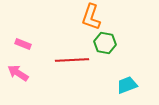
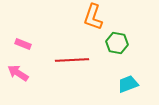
orange L-shape: moved 2 px right
green hexagon: moved 12 px right
cyan trapezoid: moved 1 px right, 1 px up
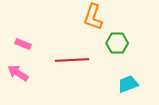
green hexagon: rotated 10 degrees counterclockwise
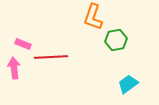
green hexagon: moved 1 px left, 3 px up; rotated 10 degrees counterclockwise
red line: moved 21 px left, 3 px up
pink arrow: moved 4 px left, 5 px up; rotated 50 degrees clockwise
cyan trapezoid: rotated 15 degrees counterclockwise
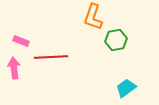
pink rectangle: moved 2 px left, 3 px up
cyan trapezoid: moved 2 px left, 4 px down
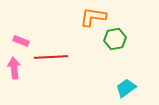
orange L-shape: rotated 80 degrees clockwise
green hexagon: moved 1 px left, 1 px up
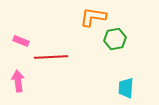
pink arrow: moved 4 px right, 13 px down
cyan trapezoid: rotated 50 degrees counterclockwise
